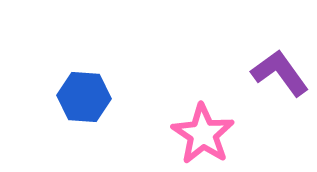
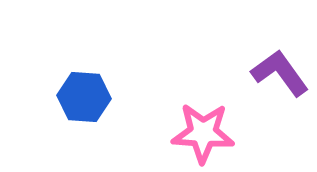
pink star: moved 1 px up; rotated 30 degrees counterclockwise
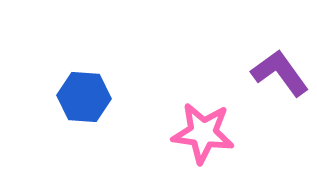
pink star: rotated 4 degrees clockwise
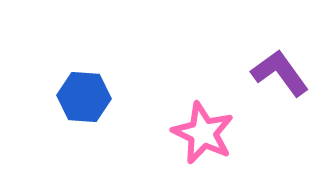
pink star: rotated 18 degrees clockwise
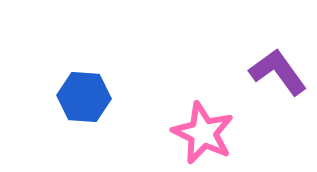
purple L-shape: moved 2 px left, 1 px up
